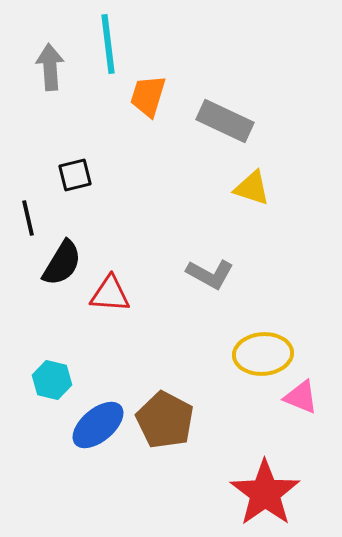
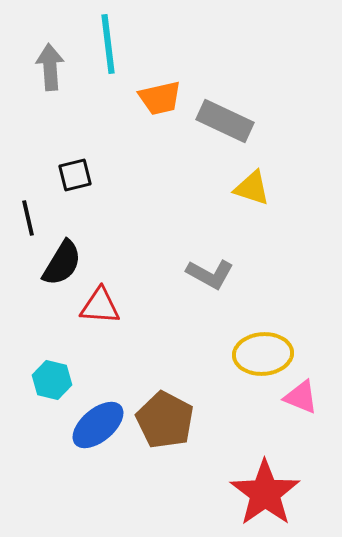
orange trapezoid: moved 12 px right, 2 px down; rotated 120 degrees counterclockwise
red triangle: moved 10 px left, 12 px down
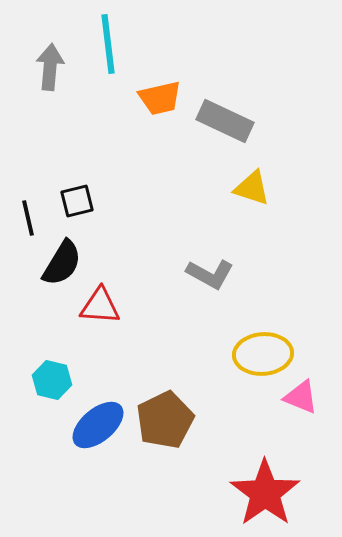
gray arrow: rotated 9 degrees clockwise
black square: moved 2 px right, 26 px down
brown pentagon: rotated 18 degrees clockwise
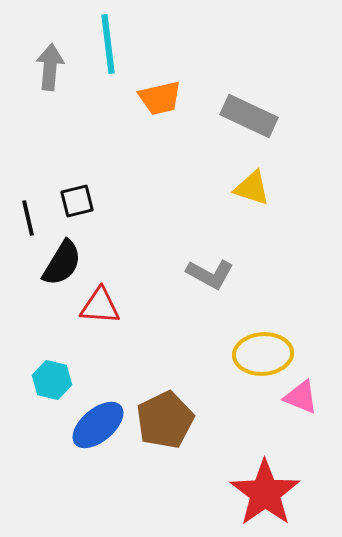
gray rectangle: moved 24 px right, 5 px up
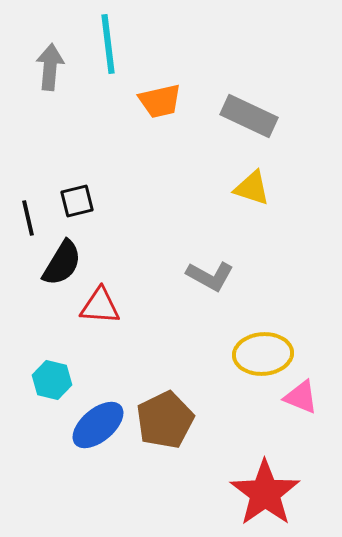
orange trapezoid: moved 3 px down
gray L-shape: moved 2 px down
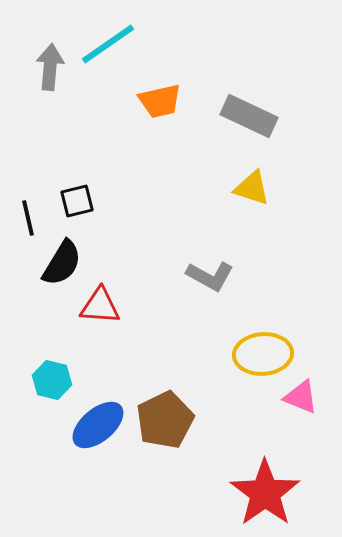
cyan line: rotated 62 degrees clockwise
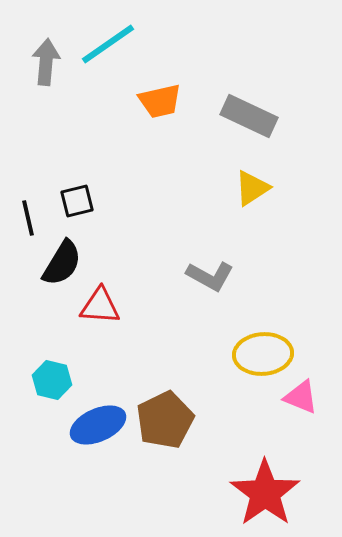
gray arrow: moved 4 px left, 5 px up
yellow triangle: rotated 51 degrees counterclockwise
blue ellipse: rotated 16 degrees clockwise
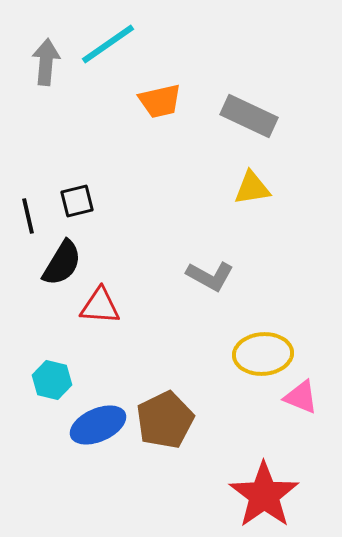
yellow triangle: rotated 24 degrees clockwise
black line: moved 2 px up
red star: moved 1 px left, 2 px down
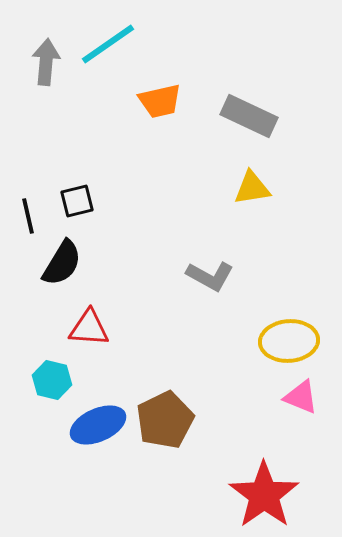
red triangle: moved 11 px left, 22 px down
yellow ellipse: moved 26 px right, 13 px up
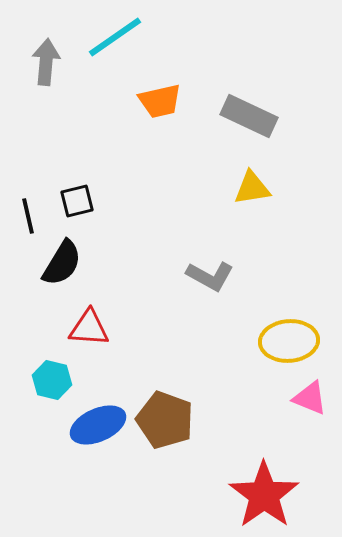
cyan line: moved 7 px right, 7 px up
pink triangle: moved 9 px right, 1 px down
brown pentagon: rotated 26 degrees counterclockwise
